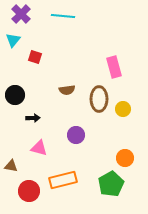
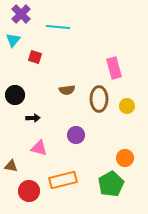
cyan line: moved 5 px left, 11 px down
pink rectangle: moved 1 px down
yellow circle: moved 4 px right, 3 px up
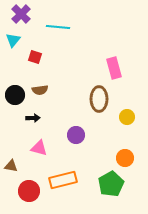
brown semicircle: moved 27 px left
yellow circle: moved 11 px down
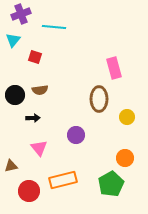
purple cross: rotated 24 degrees clockwise
cyan line: moved 4 px left
pink triangle: rotated 36 degrees clockwise
brown triangle: rotated 24 degrees counterclockwise
